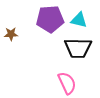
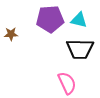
black trapezoid: moved 2 px right, 1 px down
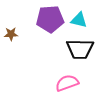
pink semicircle: rotated 85 degrees counterclockwise
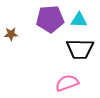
cyan triangle: rotated 12 degrees counterclockwise
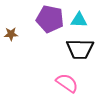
purple pentagon: rotated 16 degrees clockwise
pink semicircle: rotated 55 degrees clockwise
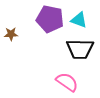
cyan triangle: rotated 18 degrees clockwise
pink semicircle: moved 1 px up
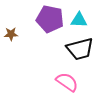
cyan triangle: rotated 18 degrees counterclockwise
black trapezoid: rotated 16 degrees counterclockwise
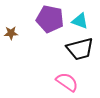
cyan triangle: moved 1 px right, 1 px down; rotated 18 degrees clockwise
brown star: moved 1 px up
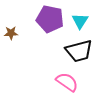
cyan triangle: rotated 42 degrees clockwise
black trapezoid: moved 1 px left, 2 px down
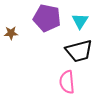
purple pentagon: moved 3 px left, 1 px up
pink semicircle: rotated 130 degrees counterclockwise
